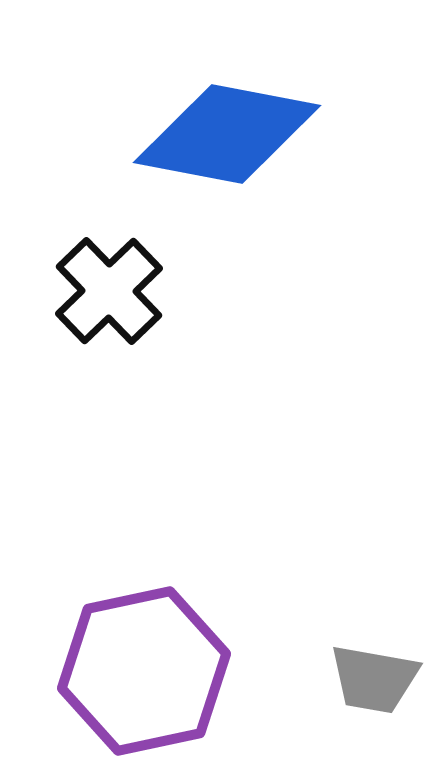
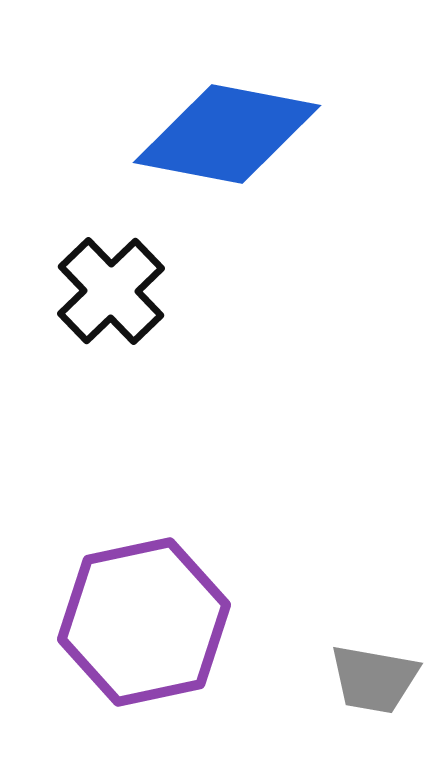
black cross: moved 2 px right
purple hexagon: moved 49 px up
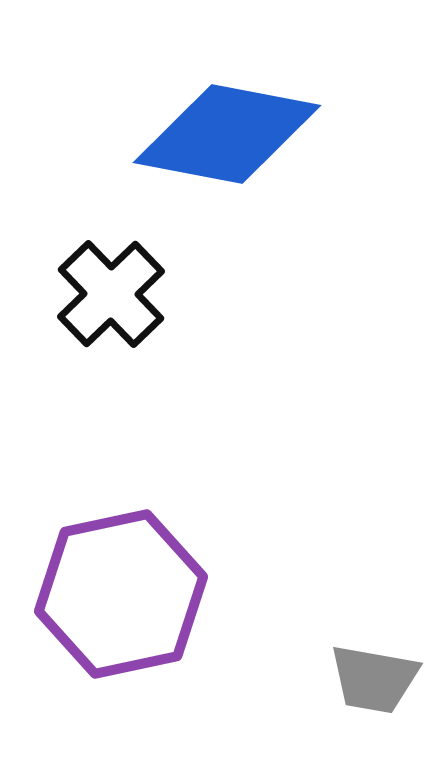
black cross: moved 3 px down
purple hexagon: moved 23 px left, 28 px up
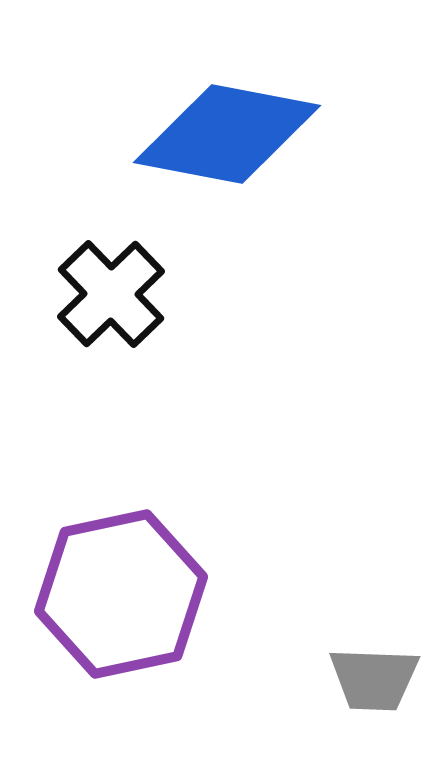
gray trapezoid: rotated 8 degrees counterclockwise
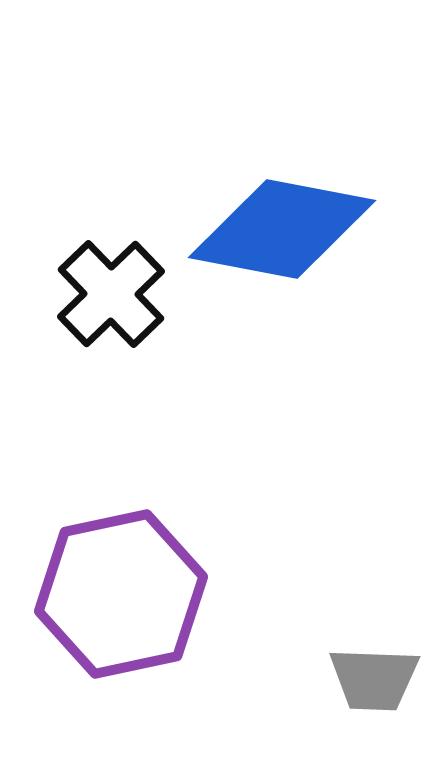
blue diamond: moved 55 px right, 95 px down
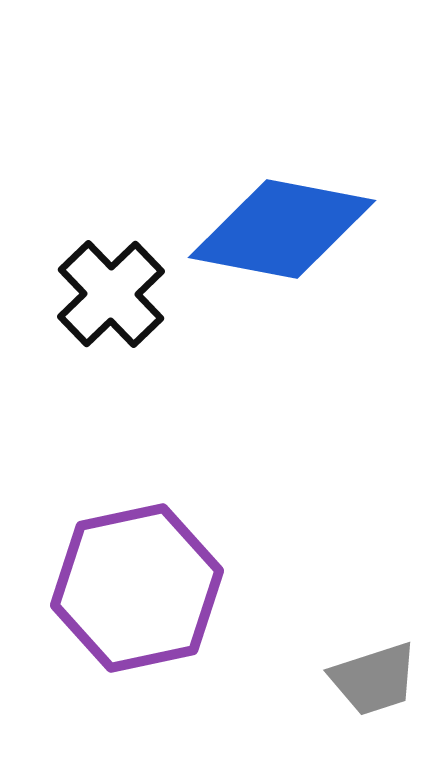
purple hexagon: moved 16 px right, 6 px up
gray trapezoid: rotated 20 degrees counterclockwise
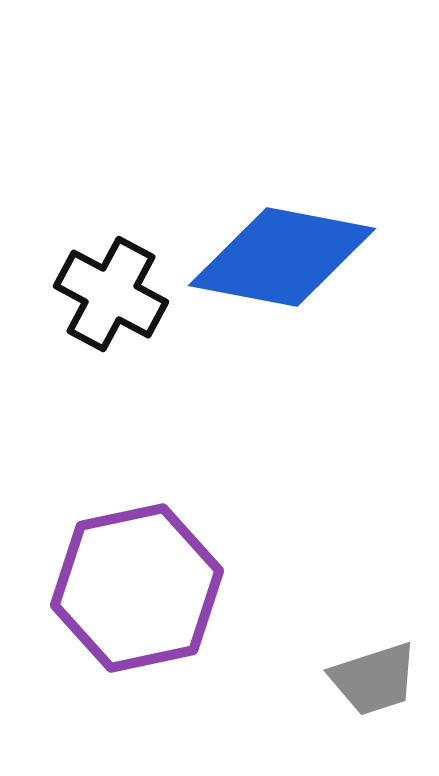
blue diamond: moved 28 px down
black cross: rotated 18 degrees counterclockwise
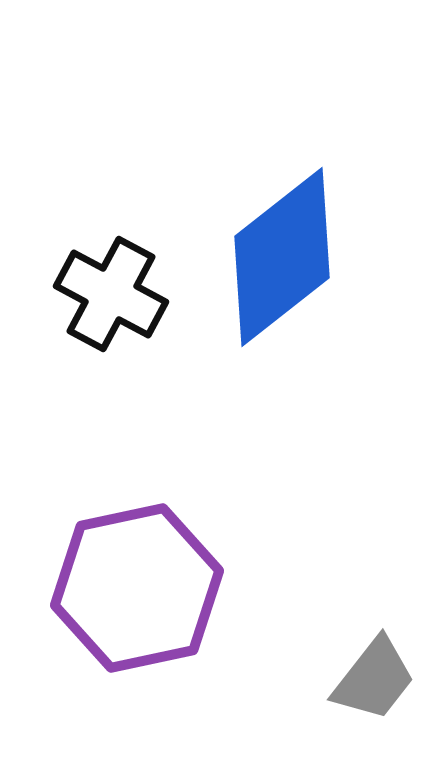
blue diamond: rotated 49 degrees counterclockwise
gray trapezoid: rotated 34 degrees counterclockwise
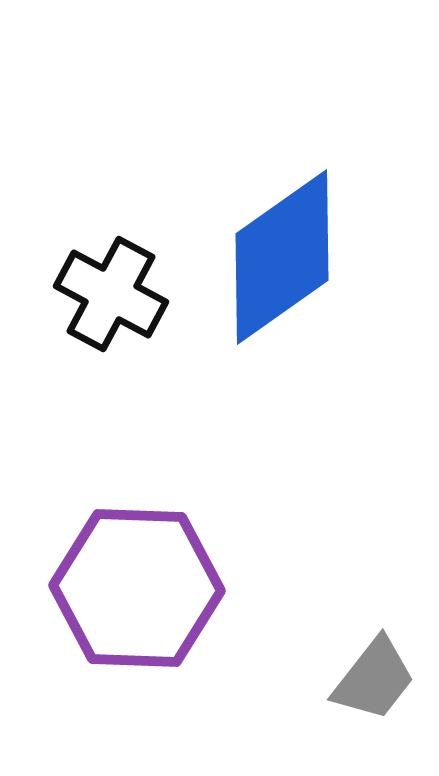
blue diamond: rotated 3 degrees clockwise
purple hexagon: rotated 14 degrees clockwise
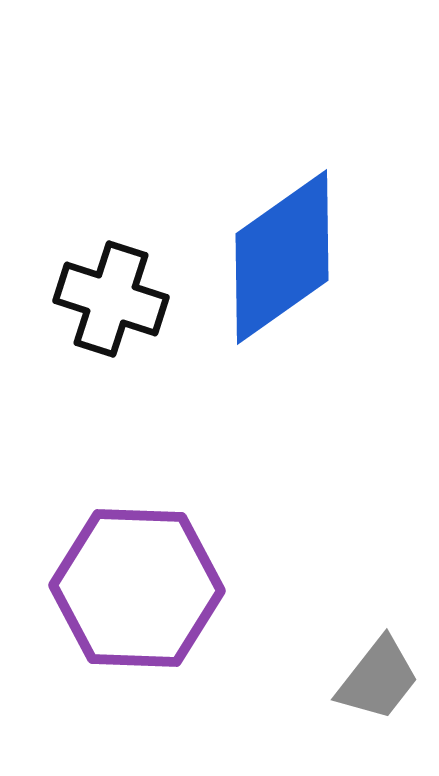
black cross: moved 5 px down; rotated 10 degrees counterclockwise
gray trapezoid: moved 4 px right
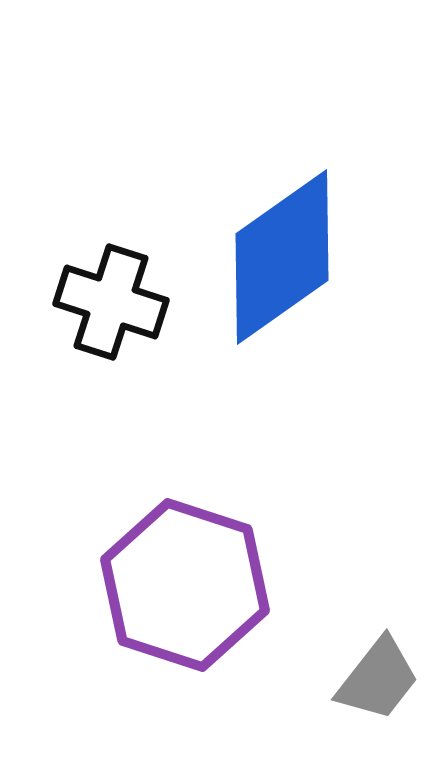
black cross: moved 3 px down
purple hexagon: moved 48 px right, 3 px up; rotated 16 degrees clockwise
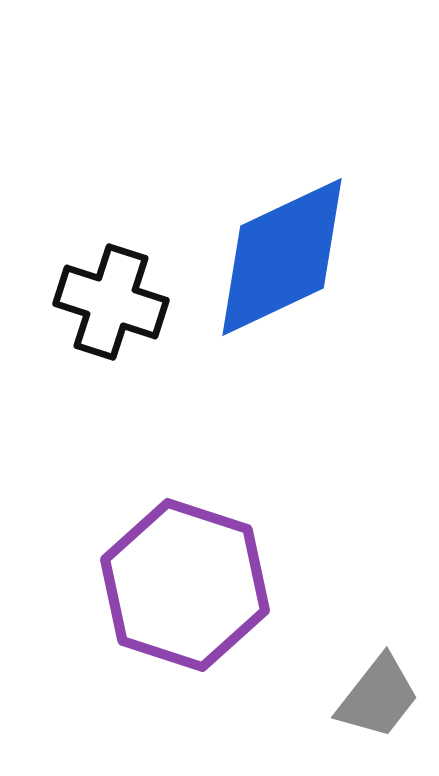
blue diamond: rotated 10 degrees clockwise
gray trapezoid: moved 18 px down
